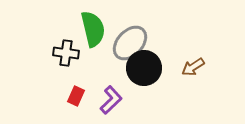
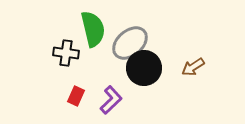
gray ellipse: rotated 6 degrees clockwise
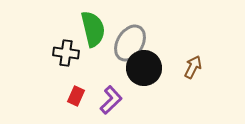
gray ellipse: rotated 18 degrees counterclockwise
brown arrow: rotated 150 degrees clockwise
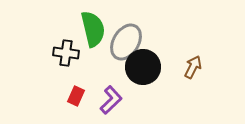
gray ellipse: moved 4 px left, 1 px up
black circle: moved 1 px left, 1 px up
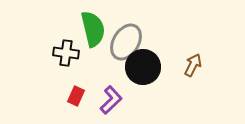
brown arrow: moved 2 px up
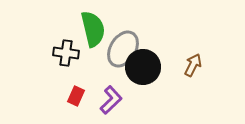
gray ellipse: moved 3 px left, 7 px down
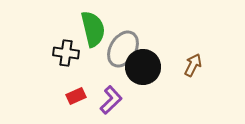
red rectangle: rotated 42 degrees clockwise
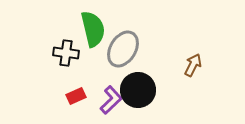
black circle: moved 5 px left, 23 px down
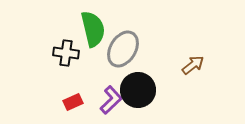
brown arrow: rotated 25 degrees clockwise
red rectangle: moved 3 px left, 6 px down
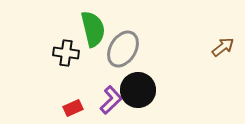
brown arrow: moved 30 px right, 18 px up
red rectangle: moved 6 px down
